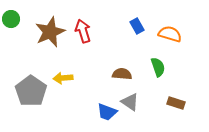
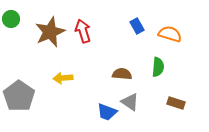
green semicircle: rotated 24 degrees clockwise
gray pentagon: moved 12 px left, 5 px down
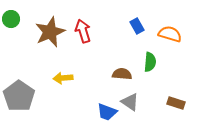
green semicircle: moved 8 px left, 5 px up
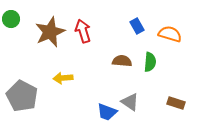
brown semicircle: moved 13 px up
gray pentagon: moved 3 px right; rotated 8 degrees counterclockwise
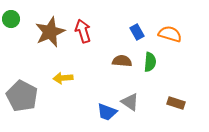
blue rectangle: moved 6 px down
